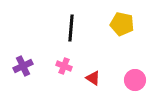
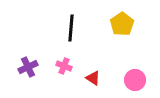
yellow pentagon: rotated 25 degrees clockwise
purple cross: moved 5 px right, 1 px down
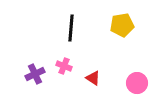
yellow pentagon: moved 1 px down; rotated 25 degrees clockwise
purple cross: moved 7 px right, 7 px down
pink circle: moved 2 px right, 3 px down
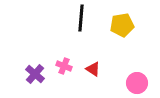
black line: moved 10 px right, 10 px up
purple cross: rotated 24 degrees counterclockwise
red triangle: moved 9 px up
